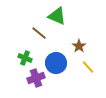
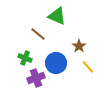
brown line: moved 1 px left, 1 px down
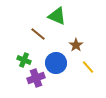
brown star: moved 3 px left, 1 px up
green cross: moved 1 px left, 2 px down
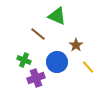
blue circle: moved 1 px right, 1 px up
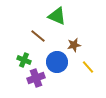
brown line: moved 2 px down
brown star: moved 2 px left; rotated 24 degrees clockwise
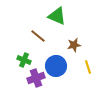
blue circle: moved 1 px left, 4 px down
yellow line: rotated 24 degrees clockwise
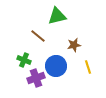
green triangle: rotated 36 degrees counterclockwise
